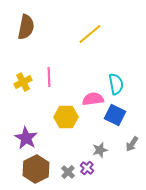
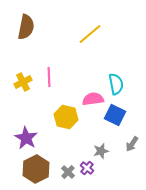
yellow hexagon: rotated 15 degrees clockwise
gray star: moved 1 px right, 1 px down
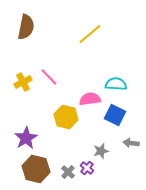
pink line: rotated 42 degrees counterclockwise
cyan semicircle: rotated 75 degrees counterclockwise
pink semicircle: moved 3 px left
purple star: rotated 10 degrees clockwise
gray arrow: moved 1 px left, 1 px up; rotated 63 degrees clockwise
brown hexagon: rotated 20 degrees counterclockwise
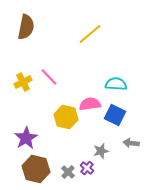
pink semicircle: moved 5 px down
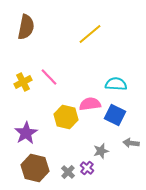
purple star: moved 5 px up
brown hexagon: moved 1 px left, 1 px up
